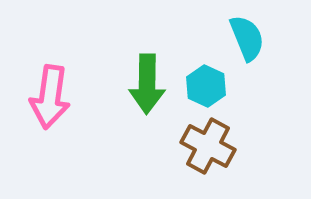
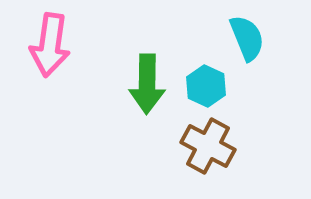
pink arrow: moved 52 px up
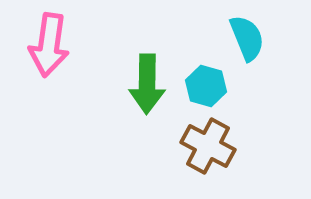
pink arrow: moved 1 px left
cyan hexagon: rotated 9 degrees counterclockwise
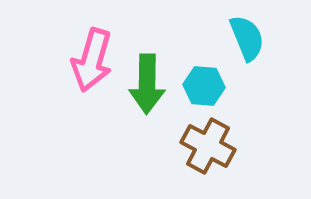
pink arrow: moved 43 px right, 15 px down; rotated 8 degrees clockwise
cyan hexagon: moved 2 px left; rotated 12 degrees counterclockwise
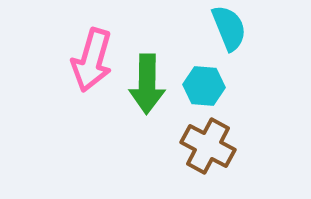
cyan semicircle: moved 18 px left, 10 px up
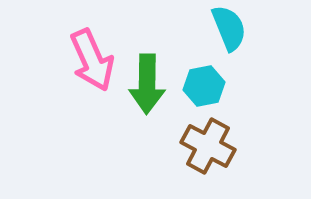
pink arrow: rotated 40 degrees counterclockwise
cyan hexagon: rotated 15 degrees counterclockwise
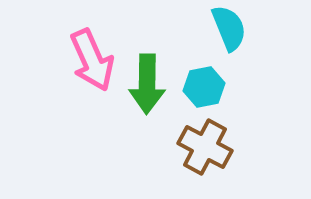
cyan hexagon: moved 1 px down
brown cross: moved 3 px left, 1 px down
